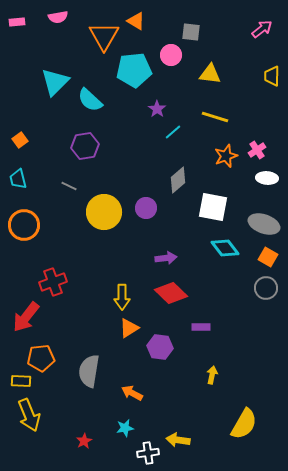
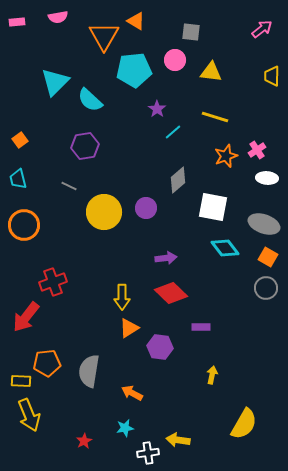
pink circle at (171, 55): moved 4 px right, 5 px down
yellow triangle at (210, 74): moved 1 px right, 2 px up
orange pentagon at (41, 358): moved 6 px right, 5 px down
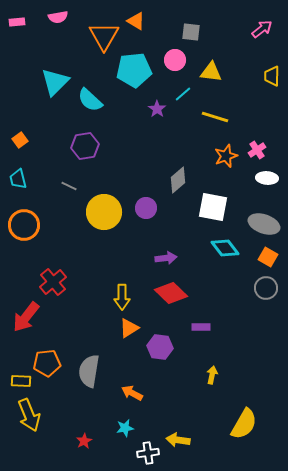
cyan line at (173, 132): moved 10 px right, 38 px up
red cross at (53, 282): rotated 20 degrees counterclockwise
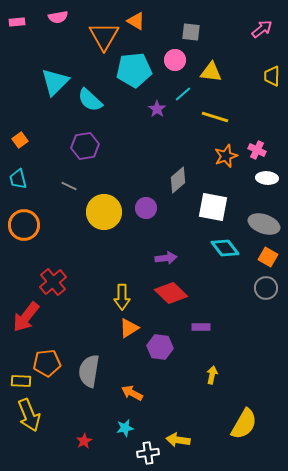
pink cross at (257, 150): rotated 30 degrees counterclockwise
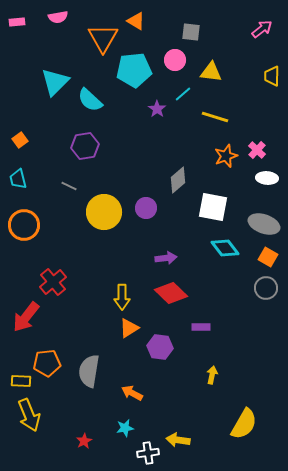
orange triangle at (104, 36): moved 1 px left, 2 px down
pink cross at (257, 150): rotated 18 degrees clockwise
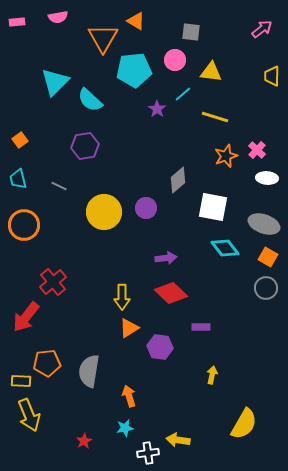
gray line at (69, 186): moved 10 px left
orange arrow at (132, 393): moved 3 px left, 3 px down; rotated 45 degrees clockwise
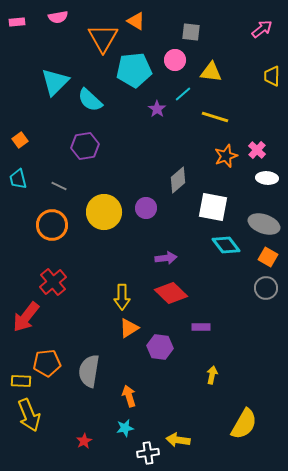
orange circle at (24, 225): moved 28 px right
cyan diamond at (225, 248): moved 1 px right, 3 px up
